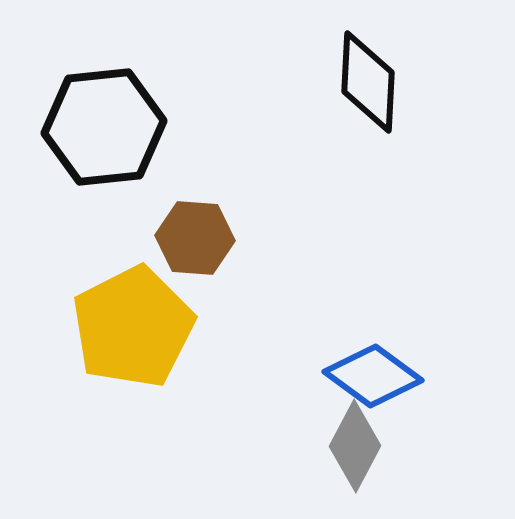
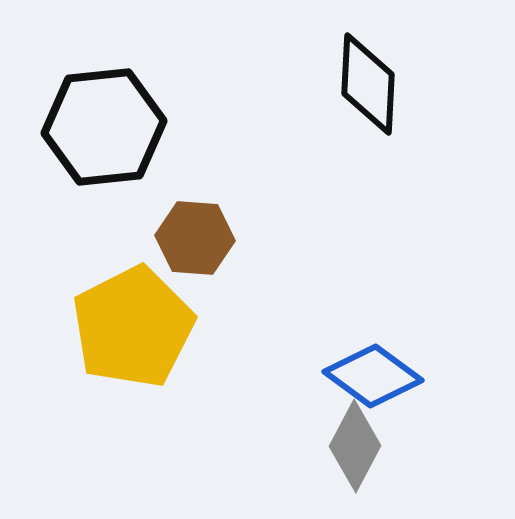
black diamond: moved 2 px down
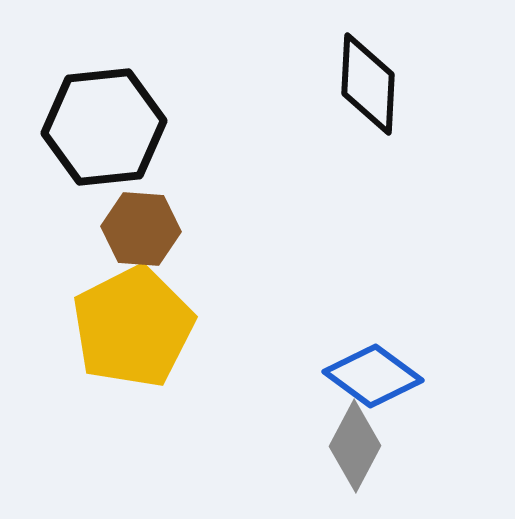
brown hexagon: moved 54 px left, 9 px up
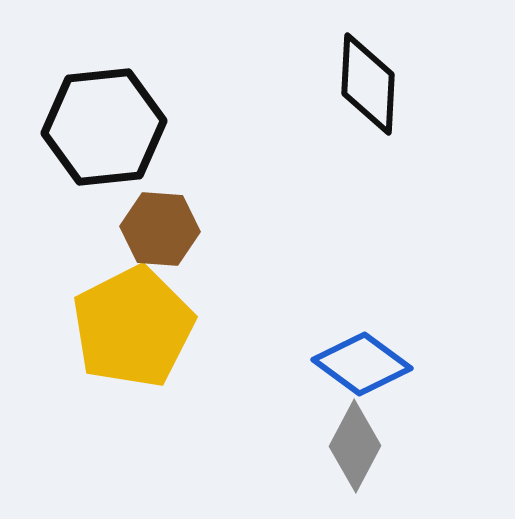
brown hexagon: moved 19 px right
blue diamond: moved 11 px left, 12 px up
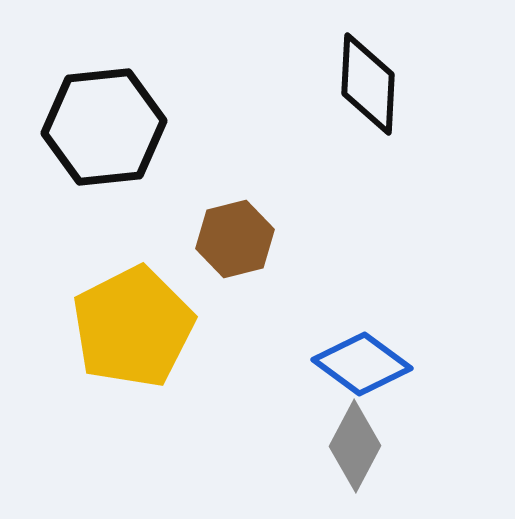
brown hexagon: moved 75 px right, 10 px down; rotated 18 degrees counterclockwise
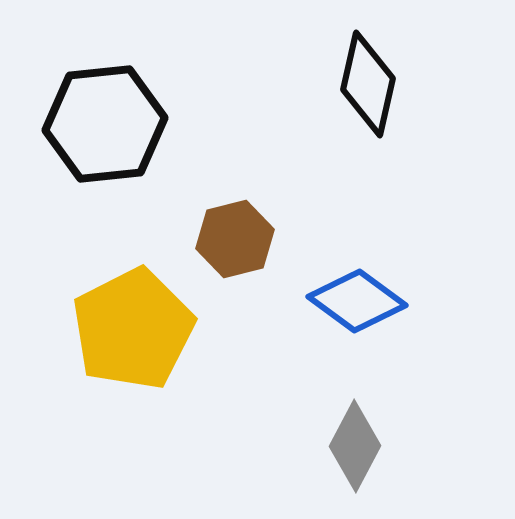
black diamond: rotated 10 degrees clockwise
black hexagon: moved 1 px right, 3 px up
yellow pentagon: moved 2 px down
blue diamond: moved 5 px left, 63 px up
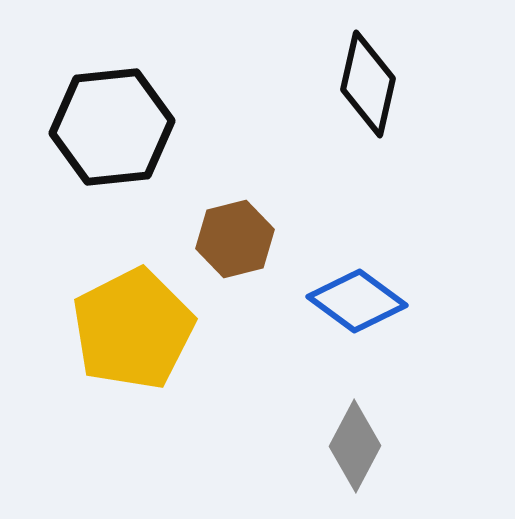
black hexagon: moved 7 px right, 3 px down
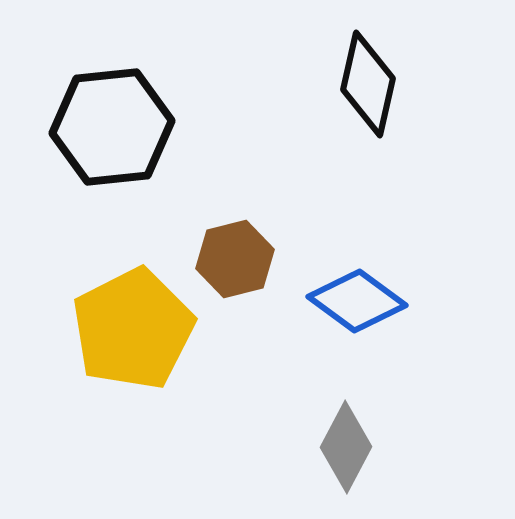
brown hexagon: moved 20 px down
gray diamond: moved 9 px left, 1 px down
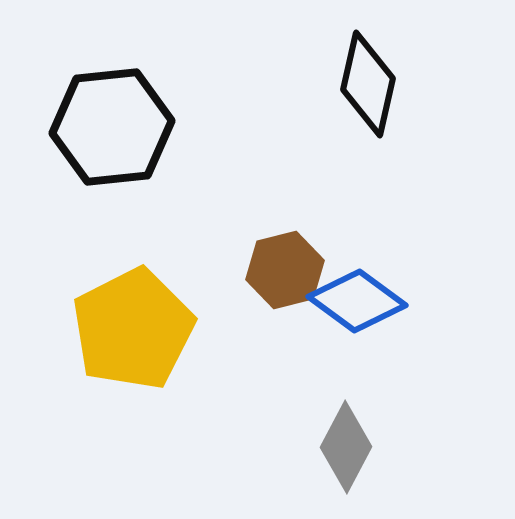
brown hexagon: moved 50 px right, 11 px down
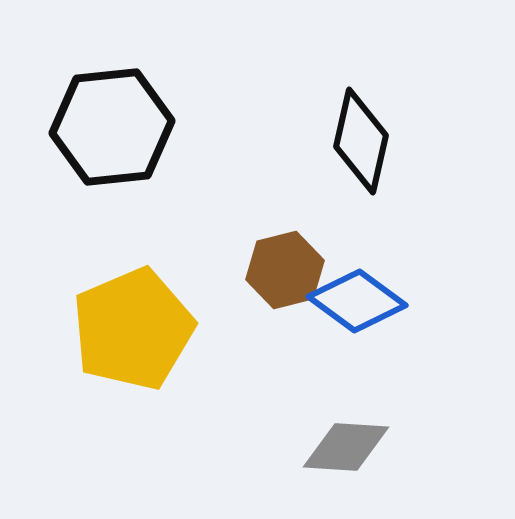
black diamond: moved 7 px left, 57 px down
yellow pentagon: rotated 4 degrees clockwise
gray diamond: rotated 66 degrees clockwise
